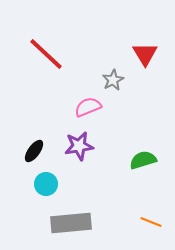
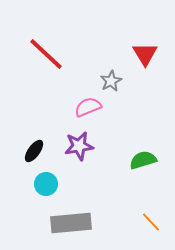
gray star: moved 2 px left, 1 px down
orange line: rotated 25 degrees clockwise
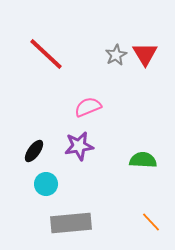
gray star: moved 5 px right, 26 px up
green semicircle: rotated 20 degrees clockwise
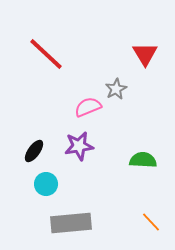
gray star: moved 34 px down
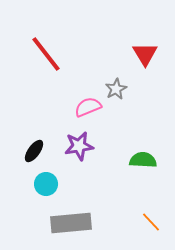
red line: rotated 9 degrees clockwise
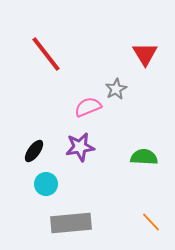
purple star: moved 1 px right, 1 px down
green semicircle: moved 1 px right, 3 px up
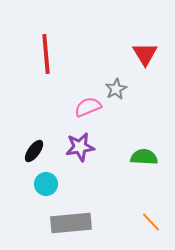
red line: rotated 33 degrees clockwise
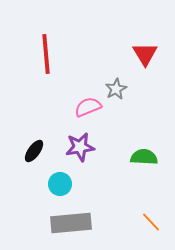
cyan circle: moved 14 px right
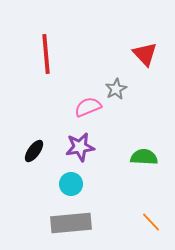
red triangle: rotated 12 degrees counterclockwise
cyan circle: moved 11 px right
